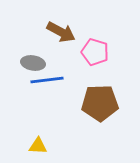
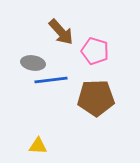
brown arrow: rotated 20 degrees clockwise
pink pentagon: moved 1 px up
blue line: moved 4 px right
brown pentagon: moved 4 px left, 5 px up
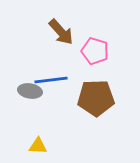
gray ellipse: moved 3 px left, 28 px down
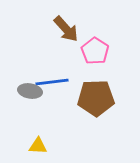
brown arrow: moved 5 px right, 3 px up
pink pentagon: rotated 16 degrees clockwise
blue line: moved 1 px right, 2 px down
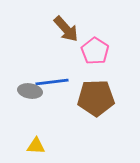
yellow triangle: moved 2 px left
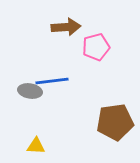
brown arrow: moved 2 px up; rotated 52 degrees counterclockwise
pink pentagon: moved 1 px right, 4 px up; rotated 24 degrees clockwise
blue line: moved 1 px up
brown pentagon: moved 19 px right, 24 px down; rotated 6 degrees counterclockwise
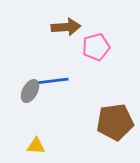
gray ellipse: rotated 70 degrees counterclockwise
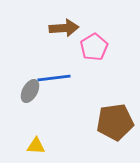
brown arrow: moved 2 px left, 1 px down
pink pentagon: moved 2 px left; rotated 16 degrees counterclockwise
blue line: moved 2 px right, 3 px up
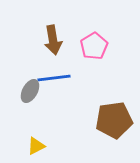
brown arrow: moved 11 px left, 12 px down; rotated 84 degrees clockwise
pink pentagon: moved 1 px up
brown pentagon: moved 1 px left, 2 px up
yellow triangle: rotated 30 degrees counterclockwise
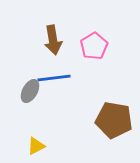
brown pentagon: rotated 18 degrees clockwise
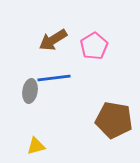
brown arrow: rotated 68 degrees clockwise
gray ellipse: rotated 20 degrees counterclockwise
yellow triangle: rotated 12 degrees clockwise
